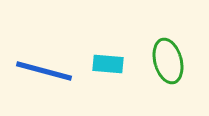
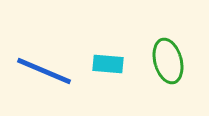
blue line: rotated 8 degrees clockwise
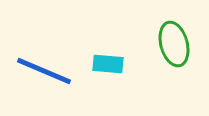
green ellipse: moved 6 px right, 17 px up
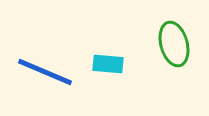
blue line: moved 1 px right, 1 px down
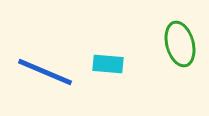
green ellipse: moved 6 px right
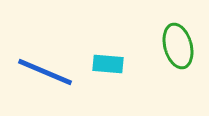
green ellipse: moved 2 px left, 2 px down
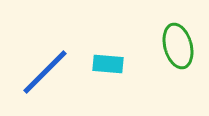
blue line: rotated 68 degrees counterclockwise
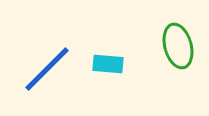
blue line: moved 2 px right, 3 px up
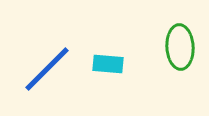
green ellipse: moved 2 px right, 1 px down; rotated 12 degrees clockwise
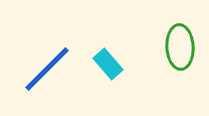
cyan rectangle: rotated 44 degrees clockwise
